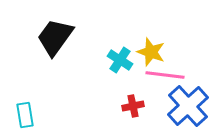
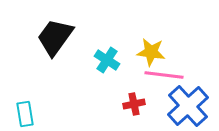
yellow star: rotated 12 degrees counterclockwise
cyan cross: moved 13 px left
pink line: moved 1 px left
red cross: moved 1 px right, 2 px up
cyan rectangle: moved 1 px up
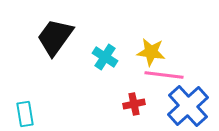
cyan cross: moved 2 px left, 3 px up
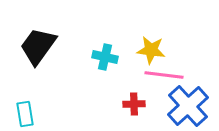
black trapezoid: moved 17 px left, 9 px down
yellow star: moved 2 px up
cyan cross: rotated 20 degrees counterclockwise
red cross: rotated 10 degrees clockwise
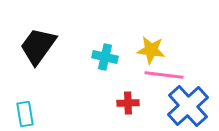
red cross: moved 6 px left, 1 px up
